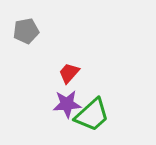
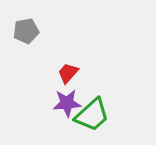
red trapezoid: moved 1 px left
purple star: moved 1 px up
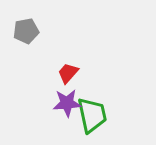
green trapezoid: rotated 60 degrees counterclockwise
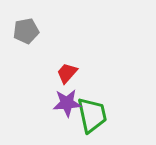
red trapezoid: moved 1 px left
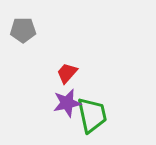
gray pentagon: moved 3 px left, 1 px up; rotated 10 degrees clockwise
purple star: rotated 8 degrees counterclockwise
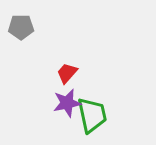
gray pentagon: moved 2 px left, 3 px up
